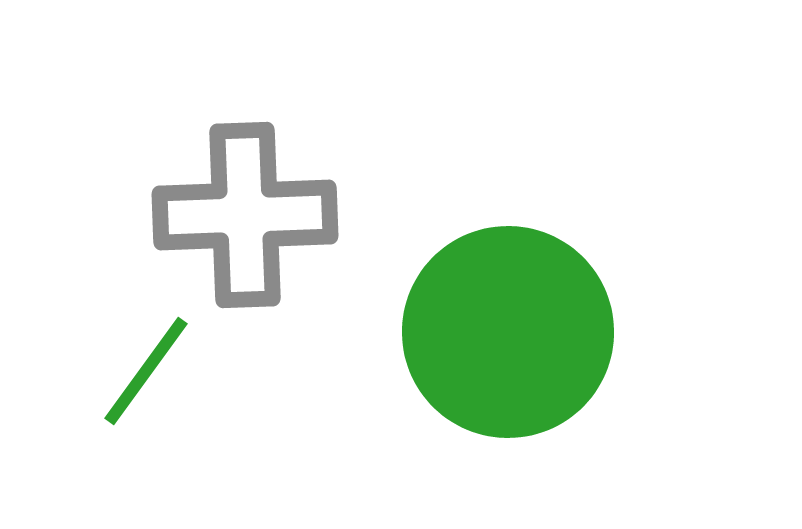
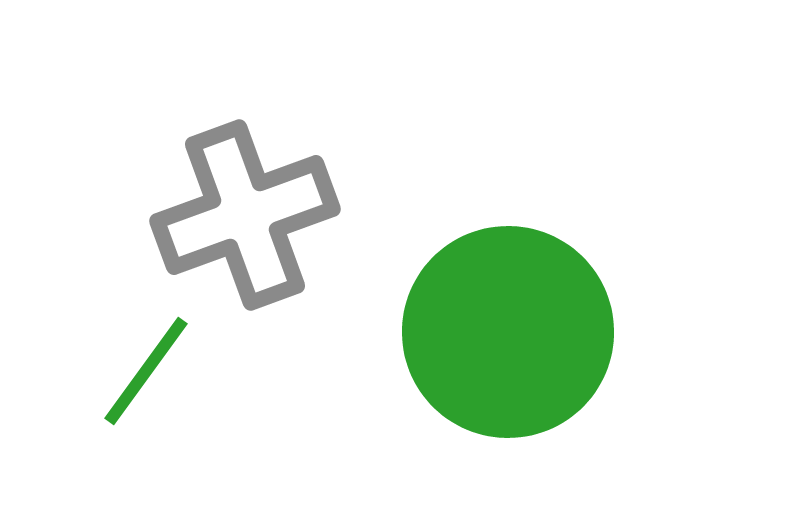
gray cross: rotated 18 degrees counterclockwise
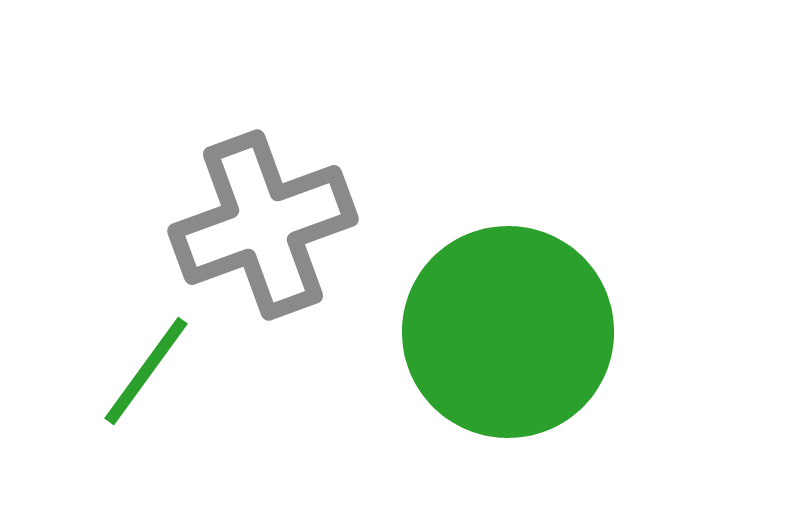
gray cross: moved 18 px right, 10 px down
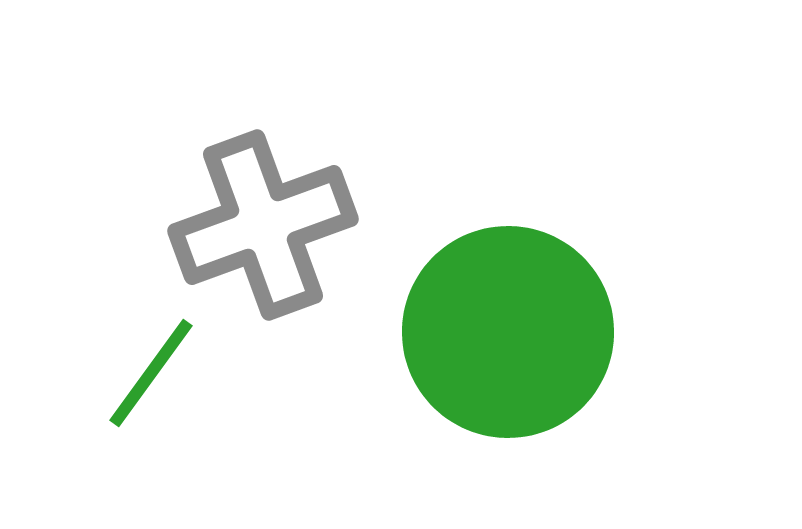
green line: moved 5 px right, 2 px down
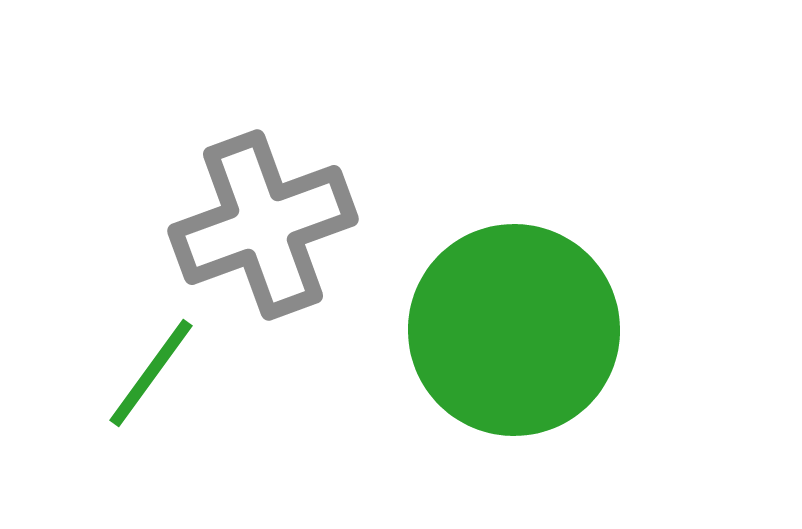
green circle: moved 6 px right, 2 px up
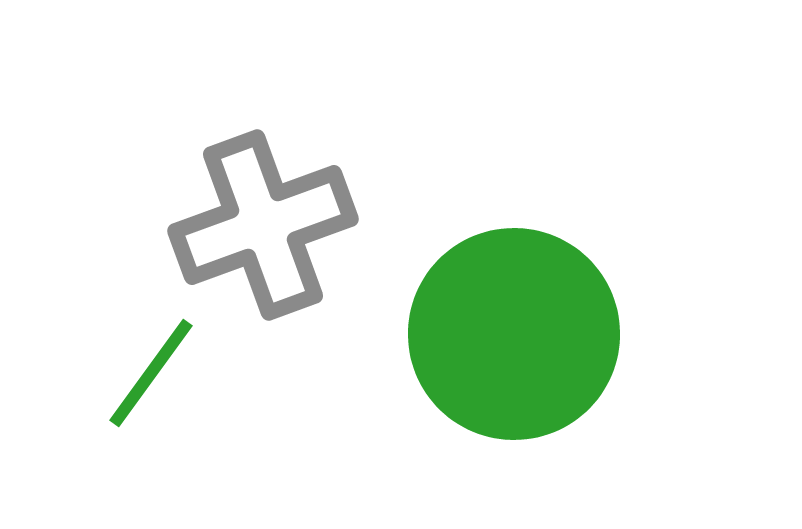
green circle: moved 4 px down
